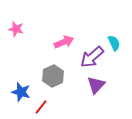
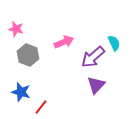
purple arrow: moved 1 px right
gray hexagon: moved 25 px left, 21 px up; rotated 15 degrees counterclockwise
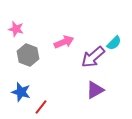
cyan semicircle: rotated 70 degrees clockwise
purple triangle: moved 1 px left, 5 px down; rotated 18 degrees clockwise
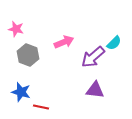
purple triangle: rotated 36 degrees clockwise
red line: rotated 63 degrees clockwise
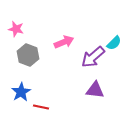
blue star: rotated 24 degrees clockwise
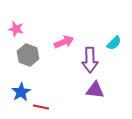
purple arrow: moved 3 px left, 3 px down; rotated 50 degrees counterclockwise
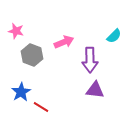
pink star: moved 2 px down
cyan semicircle: moved 7 px up
gray hexagon: moved 4 px right
red line: rotated 21 degrees clockwise
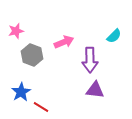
pink star: rotated 28 degrees counterclockwise
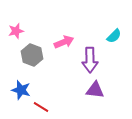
blue star: moved 2 px up; rotated 24 degrees counterclockwise
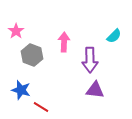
pink star: rotated 21 degrees counterclockwise
pink arrow: rotated 66 degrees counterclockwise
